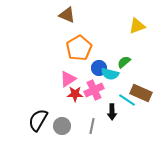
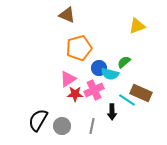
orange pentagon: rotated 15 degrees clockwise
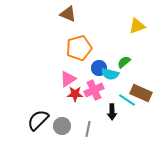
brown triangle: moved 1 px right, 1 px up
black semicircle: rotated 15 degrees clockwise
gray line: moved 4 px left, 3 px down
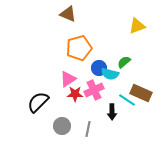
black semicircle: moved 18 px up
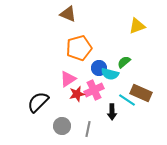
red star: moved 2 px right; rotated 14 degrees counterclockwise
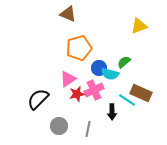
yellow triangle: moved 2 px right
black semicircle: moved 3 px up
gray circle: moved 3 px left
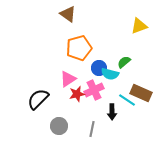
brown triangle: rotated 12 degrees clockwise
gray line: moved 4 px right
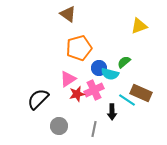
gray line: moved 2 px right
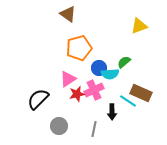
cyan semicircle: rotated 18 degrees counterclockwise
cyan line: moved 1 px right, 1 px down
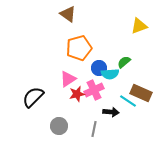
black semicircle: moved 5 px left, 2 px up
black arrow: moved 1 px left; rotated 84 degrees counterclockwise
